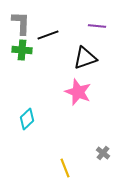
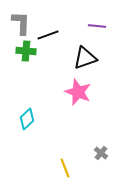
green cross: moved 4 px right, 1 px down
gray cross: moved 2 px left
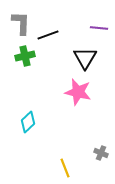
purple line: moved 2 px right, 2 px down
green cross: moved 1 px left, 5 px down; rotated 18 degrees counterclockwise
black triangle: rotated 40 degrees counterclockwise
pink star: rotated 8 degrees counterclockwise
cyan diamond: moved 1 px right, 3 px down
gray cross: rotated 16 degrees counterclockwise
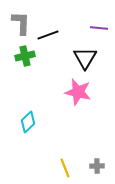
gray cross: moved 4 px left, 13 px down; rotated 24 degrees counterclockwise
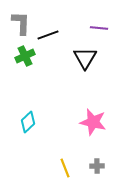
green cross: rotated 12 degrees counterclockwise
pink star: moved 15 px right, 30 px down
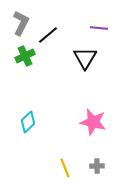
gray L-shape: rotated 25 degrees clockwise
black line: rotated 20 degrees counterclockwise
